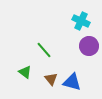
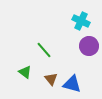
blue triangle: moved 2 px down
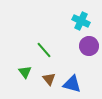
green triangle: rotated 16 degrees clockwise
brown triangle: moved 2 px left
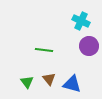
green line: rotated 42 degrees counterclockwise
green triangle: moved 2 px right, 10 px down
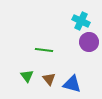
purple circle: moved 4 px up
green triangle: moved 6 px up
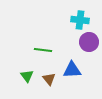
cyan cross: moved 1 px left, 1 px up; rotated 18 degrees counterclockwise
green line: moved 1 px left
blue triangle: moved 14 px up; rotated 18 degrees counterclockwise
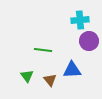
cyan cross: rotated 12 degrees counterclockwise
purple circle: moved 1 px up
brown triangle: moved 1 px right, 1 px down
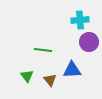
purple circle: moved 1 px down
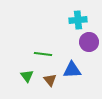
cyan cross: moved 2 px left
green line: moved 4 px down
